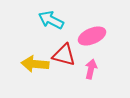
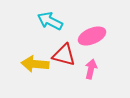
cyan arrow: moved 1 px left, 1 px down
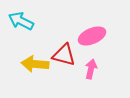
cyan arrow: moved 29 px left
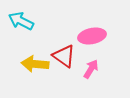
pink ellipse: rotated 12 degrees clockwise
red triangle: moved 1 px down; rotated 20 degrees clockwise
pink arrow: rotated 18 degrees clockwise
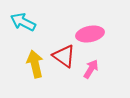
cyan arrow: moved 2 px right, 1 px down
pink ellipse: moved 2 px left, 2 px up
yellow arrow: rotated 72 degrees clockwise
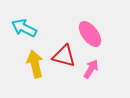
cyan arrow: moved 1 px right, 6 px down
pink ellipse: rotated 64 degrees clockwise
red triangle: rotated 20 degrees counterclockwise
